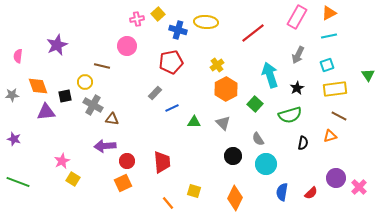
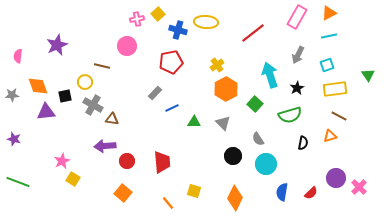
orange square at (123, 183): moved 10 px down; rotated 24 degrees counterclockwise
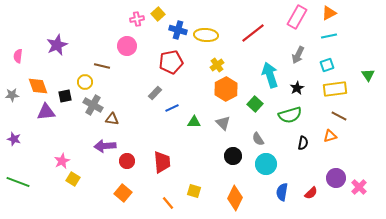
yellow ellipse at (206, 22): moved 13 px down
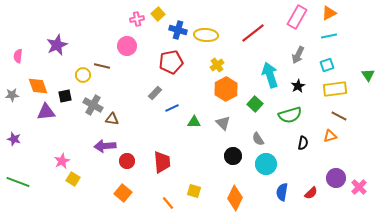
yellow circle at (85, 82): moved 2 px left, 7 px up
black star at (297, 88): moved 1 px right, 2 px up
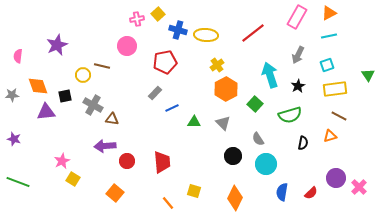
red pentagon at (171, 62): moved 6 px left
orange square at (123, 193): moved 8 px left
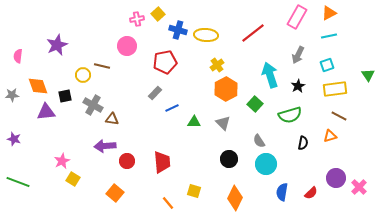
gray semicircle at (258, 139): moved 1 px right, 2 px down
black circle at (233, 156): moved 4 px left, 3 px down
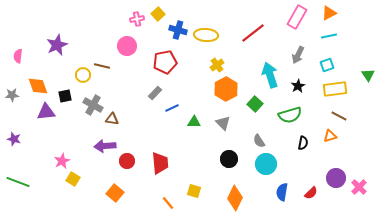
red trapezoid at (162, 162): moved 2 px left, 1 px down
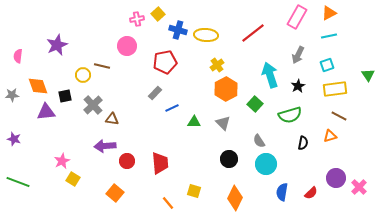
gray cross at (93, 105): rotated 18 degrees clockwise
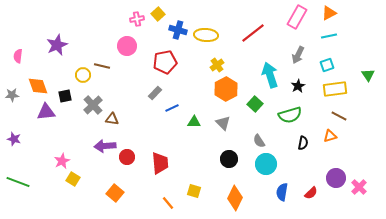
red circle at (127, 161): moved 4 px up
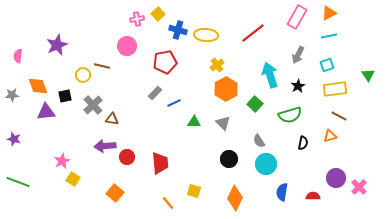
blue line at (172, 108): moved 2 px right, 5 px up
red semicircle at (311, 193): moved 2 px right, 3 px down; rotated 136 degrees counterclockwise
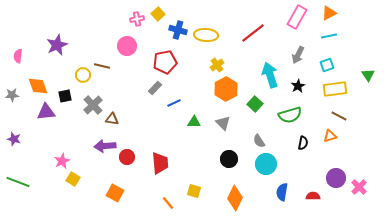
gray rectangle at (155, 93): moved 5 px up
orange square at (115, 193): rotated 12 degrees counterclockwise
